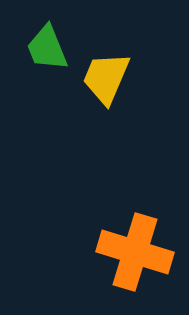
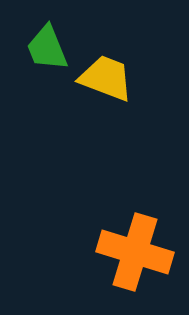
yellow trapezoid: rotated 88 degrees clockwise
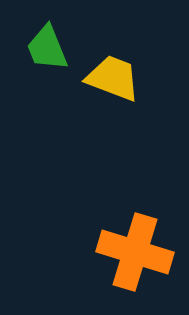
yellow trapezoid: moved 7 px right
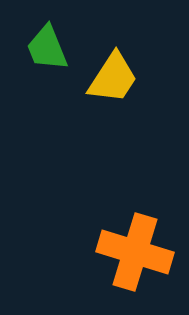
yellow trapezoid: rotated 102 degrees clockwise
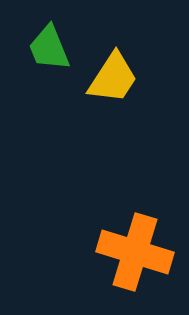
green trapezoid: moved 2 px right
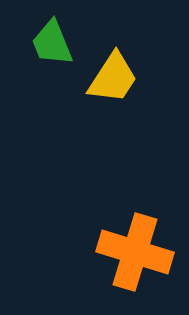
green trapezoid: moved 3 px right, 5 px up
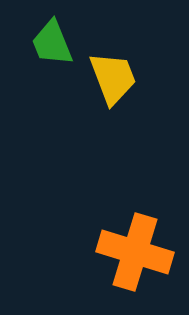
yellow trapezoid: rotated 54 degrees counterclockwise
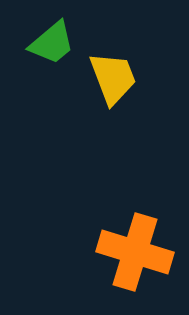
green trapezoid: rotated 108 degrees counterclockwise
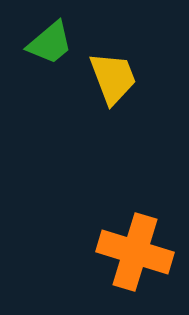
green trapezoid: moved 2 px left
